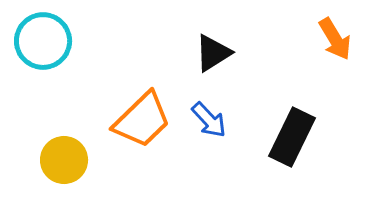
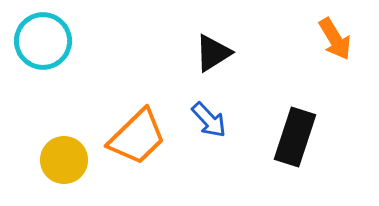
orange trapezoid: moved 5 px left, 17 px down
black rectangle: moved 3 px right; rotated 8 degrees counterclockwise
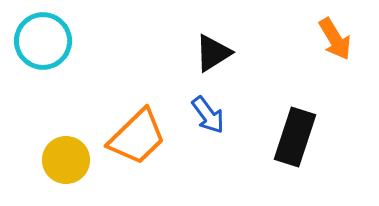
blue arrow: moved 1 px left, 5 px up; rotated 6 degrees clockwise
yellow circle: moved 2 px right
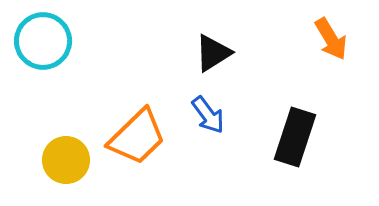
orange arrow: moved 4 px left
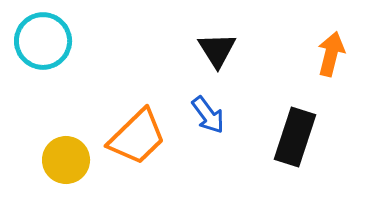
orange arrow: moved 15 px down; rotated 135 degrees counterclockwise
black triangle: moved 4 px right, 3 px up; rotated 30 degrees counterclockwise
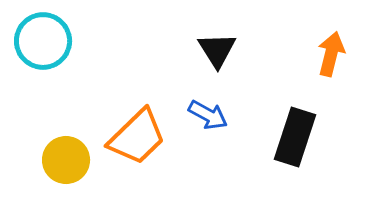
blue arrow: rotated 24 degrees counterclockwise
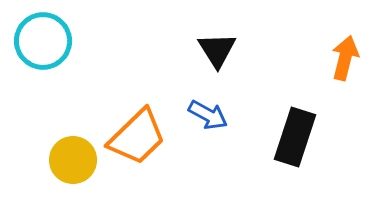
orange arrow: moved 14 px right, 4 px down
yellow circle: moved 7 px right
